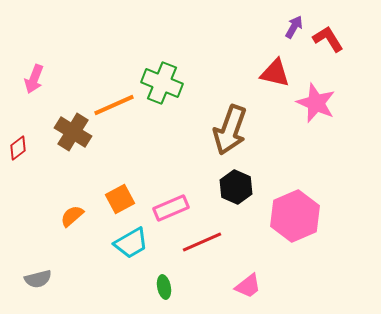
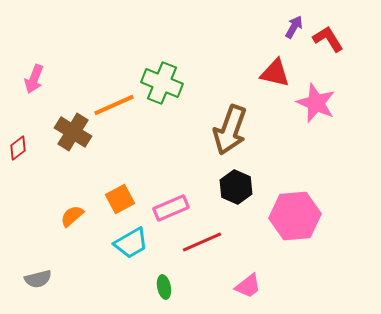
pink hexagon: rotated 18 degrees clockwise
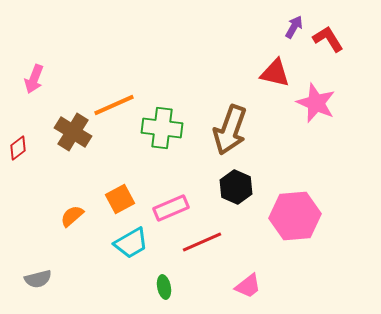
green cross: moved 45 px down; rotated 15 degrees counterclockwise
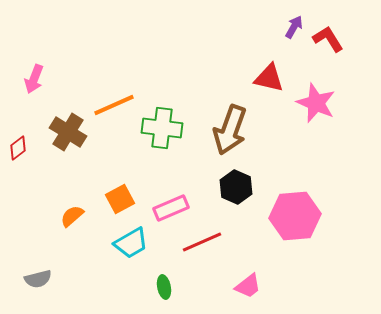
red triangle: moved 6 px left, 5 px down
brown cross: moved 5 px left
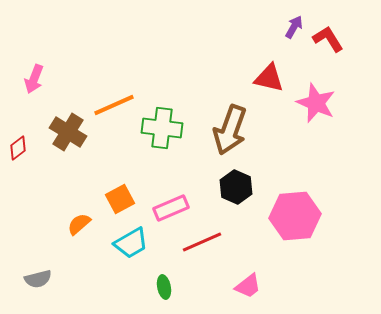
orange semicircle: moved 7 px right, 8 px down
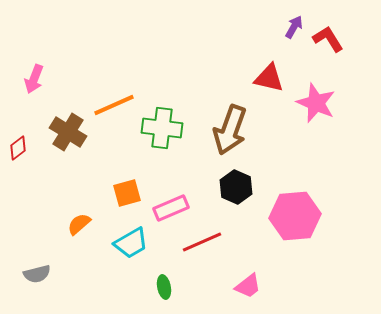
orange square: moved 7 px right, 6 px up; rotated 12 degrees clockwise
gray semicircle: moved 1 px left, 5 px up
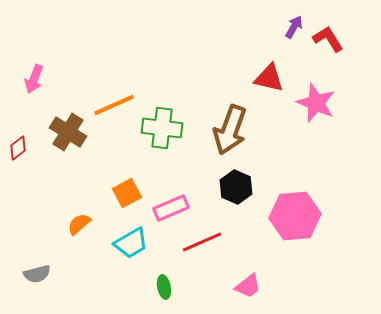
orange square: rotated 12 degrees counterclockwise
